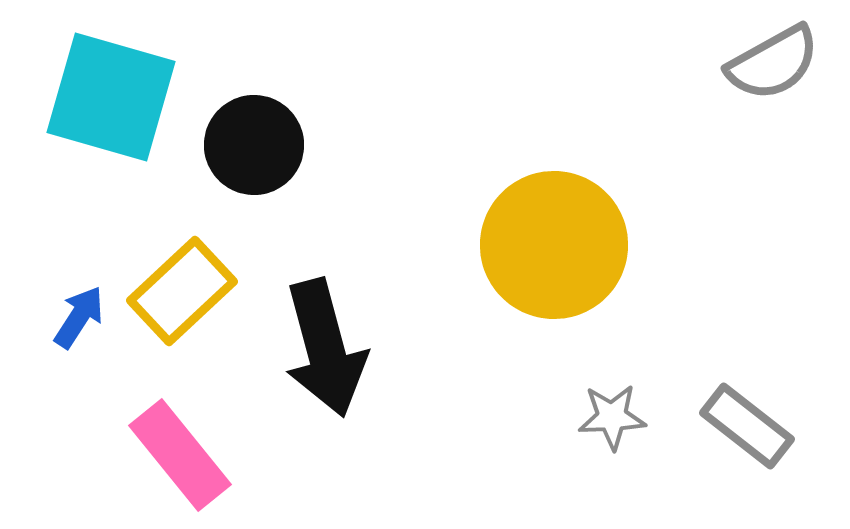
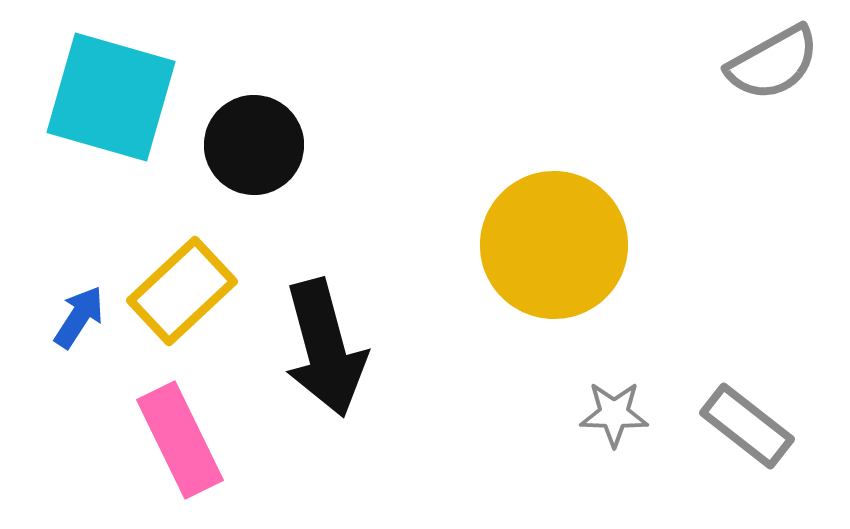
gray star: moved 2 px right, 3 px up; rotated 4 degrees clockwise
pink rectangle: moved 15 px up; rotated 13 degrees clockwise
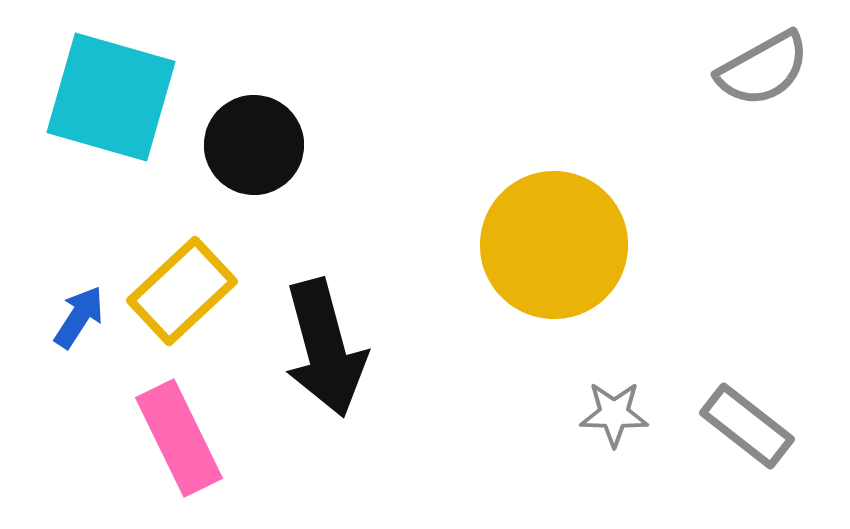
gray semicircle: moved 10 px left, 6 px down
pink rectangle: moved 1 px left, 2 px up
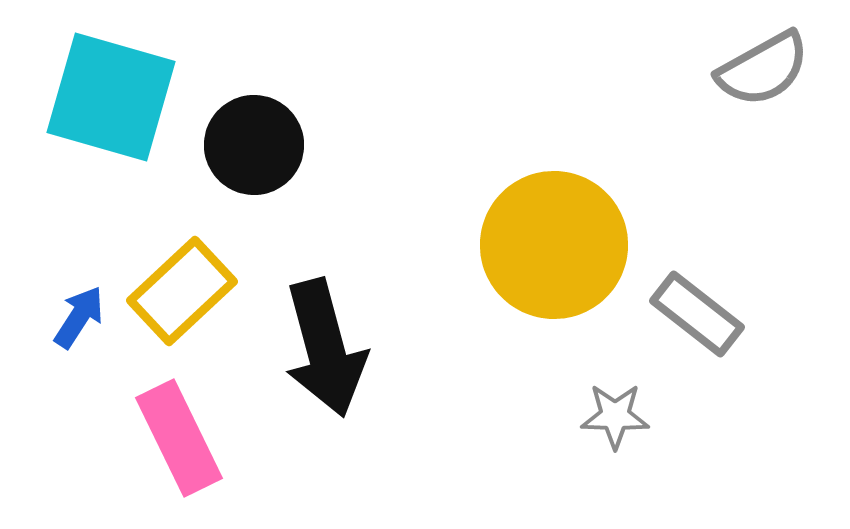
gray star: moved 1 px right, 2 px down
gray rectangle: moved 50 px left, 112 px up
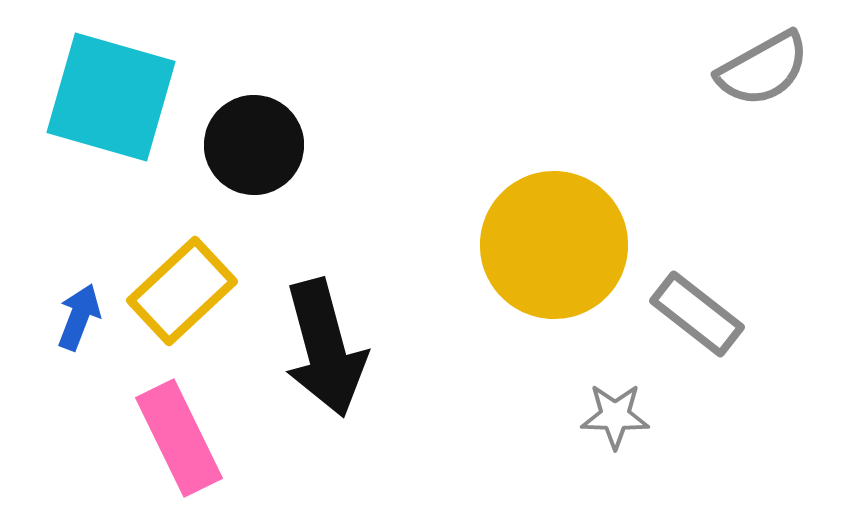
blue arrow: rotated 12 degrees counterclockwise
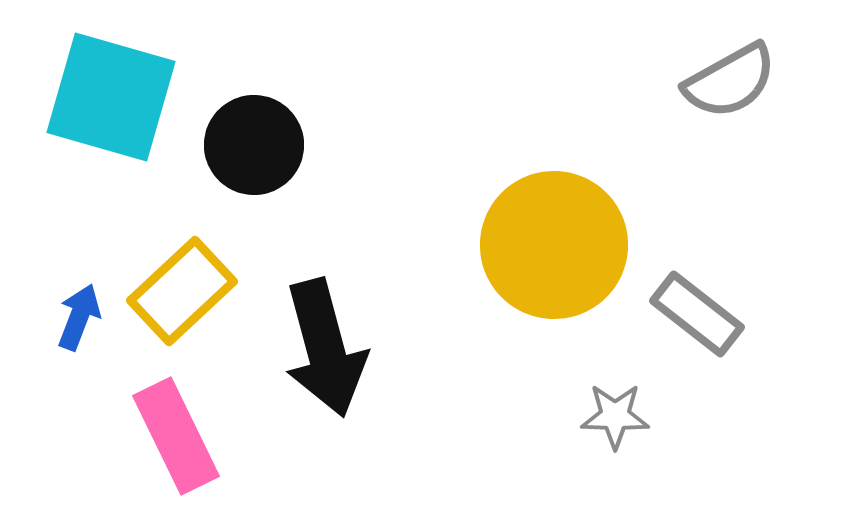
gray semicircle: moved 33 px left, 12 px down
pink rectangle: moved 3 px left, 2 px up
